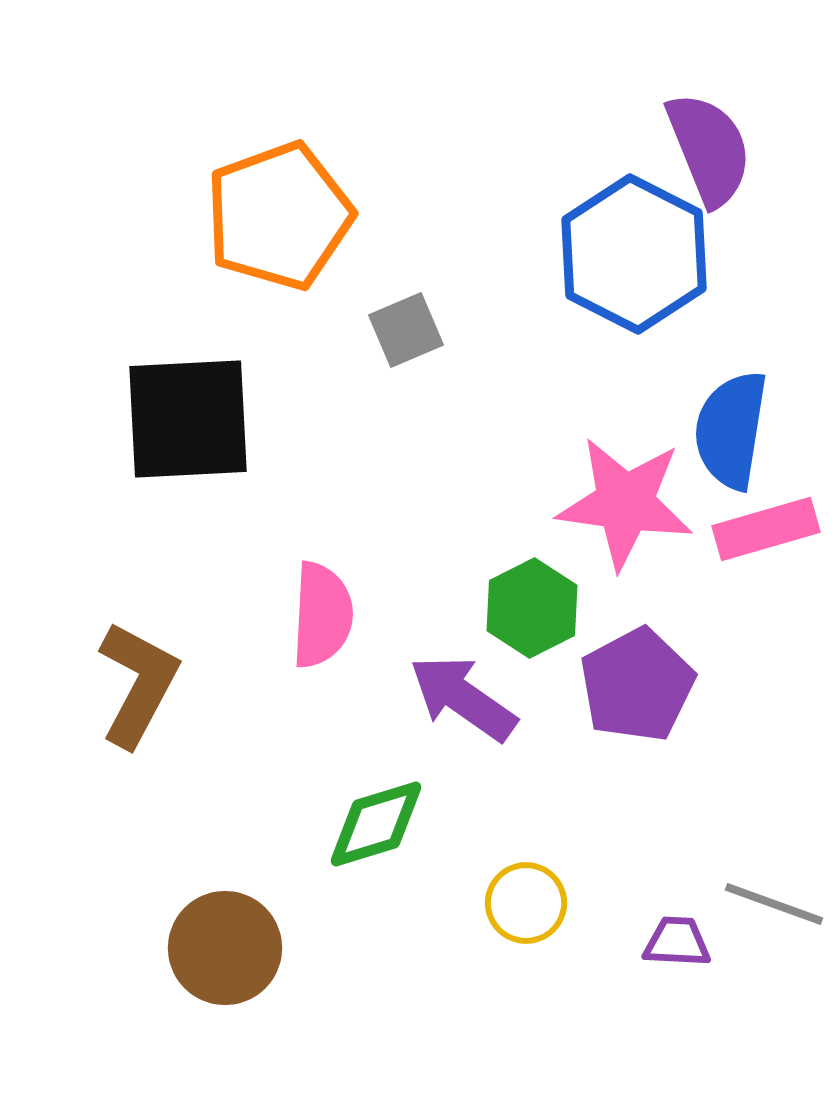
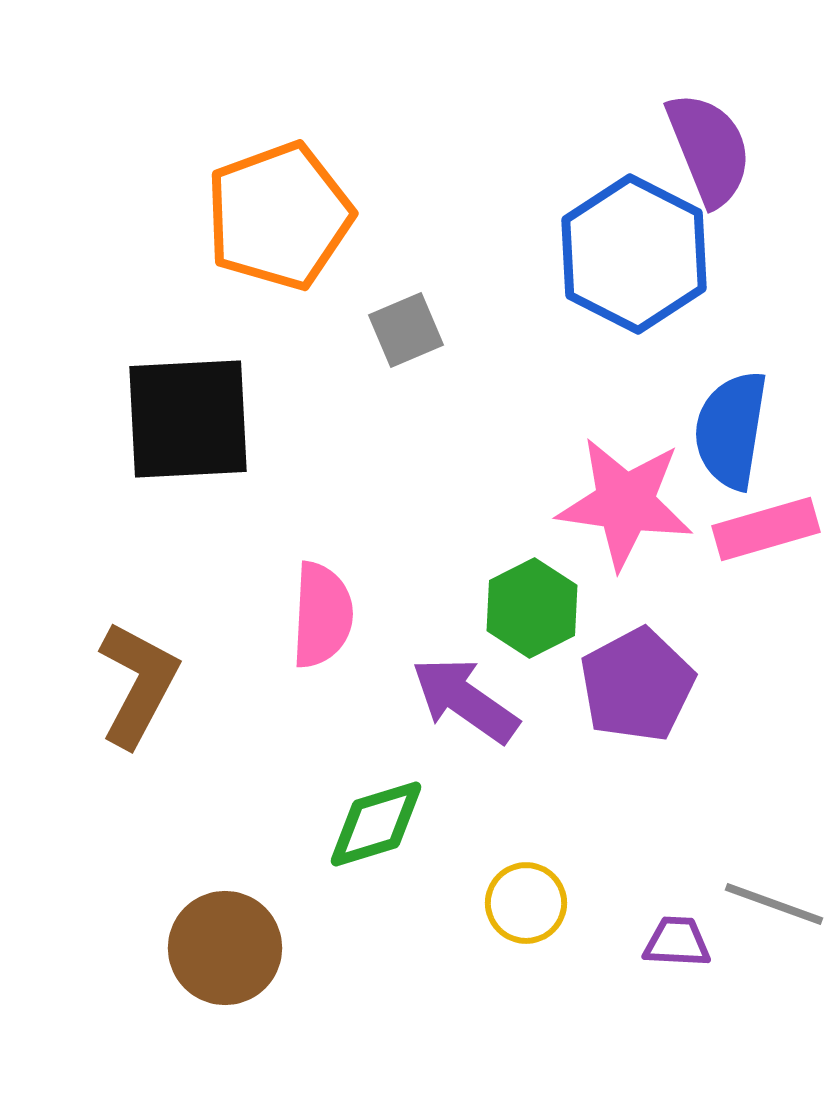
purple arrow: moved 2 px right, 2 px down
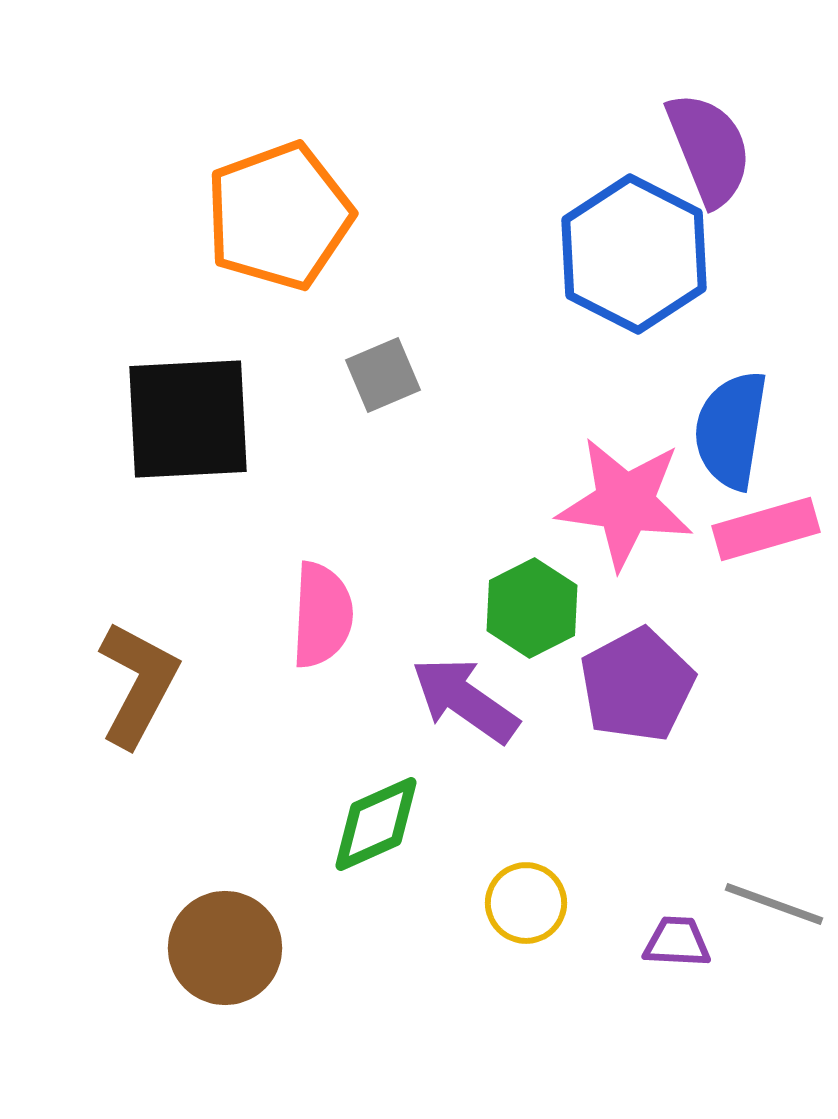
gray square: moved 23 px left, 45 px down
green diamond: rotated 7 degrees counterclockwise
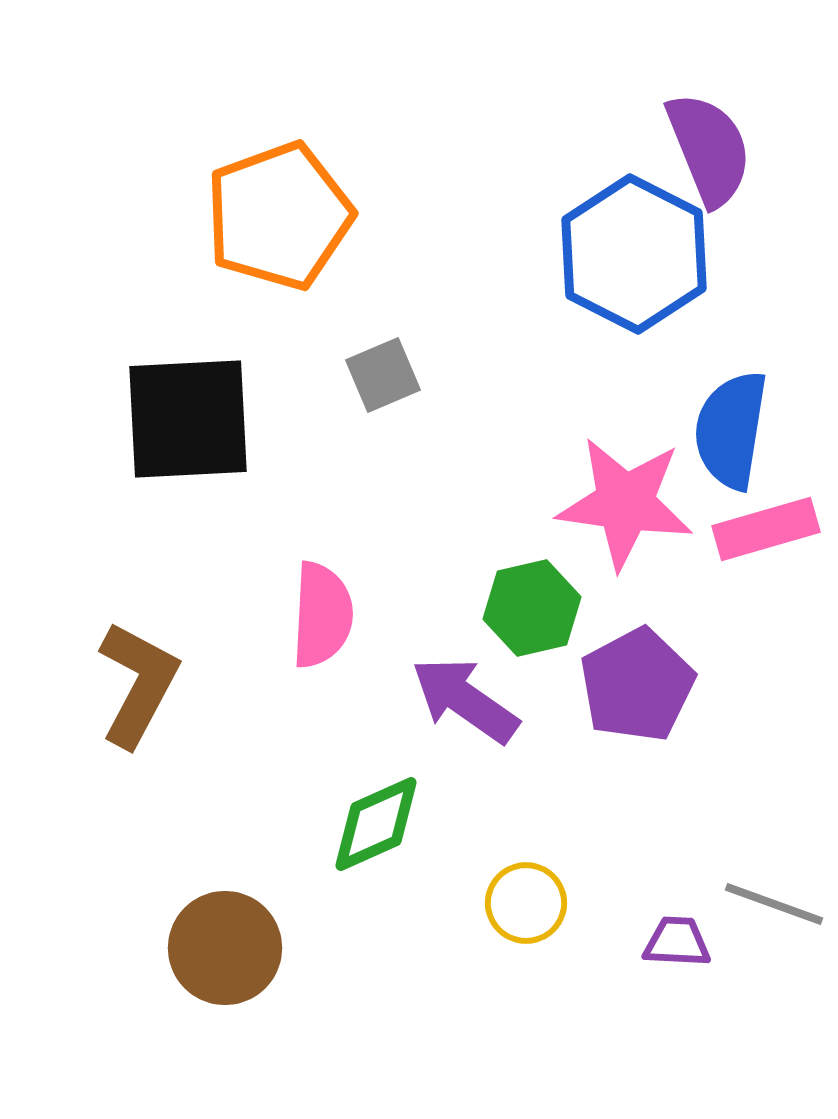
green hexagon: rotated 14 degrees clockwise
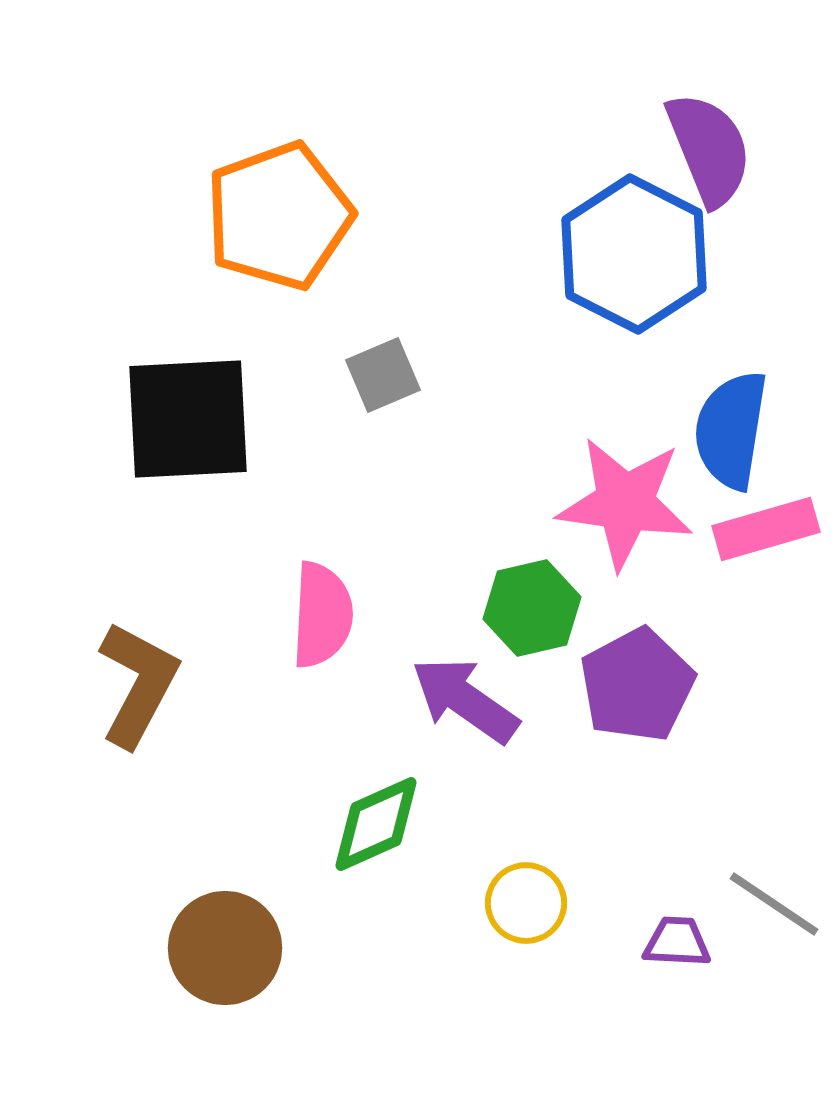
gray line: rotated 14 degrees clockwise
